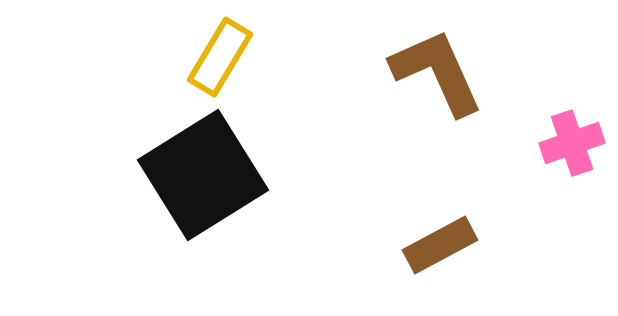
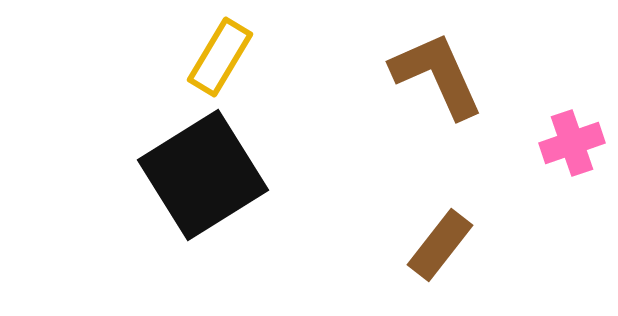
brown L-shape: moved 3 px down
brown rectangle: rotated 24 degrees counterclockwise
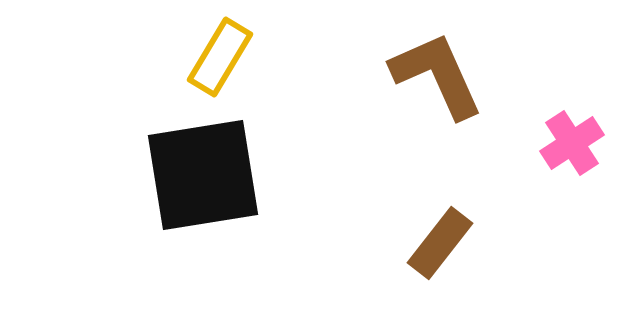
pink cross: rotated 14 degrees counterclockwise
black square: rotated 23 degrees clockwise
brown rectangle: moved 2 px up
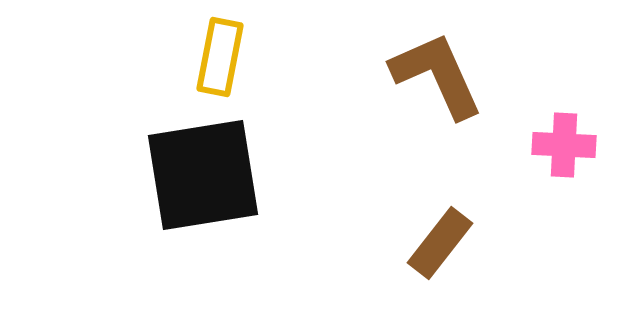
yellow rectangle: rotated 20 degrees counterclockwise
pink cross: moved 8 px left, 2 px down; rotated 36 degrees clockwise
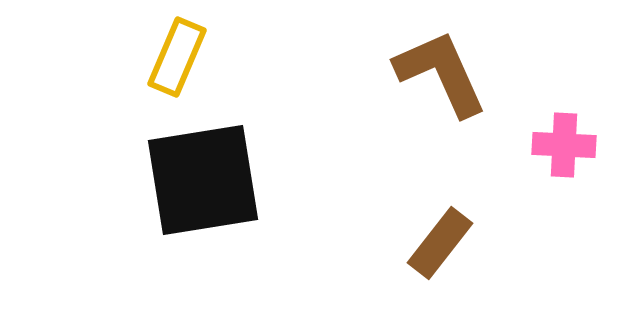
yellow rectangle: moved 43 px left; rotated 12 degrees clockwise
brown L-shape: moved 4 px right, 2 px up
black square: moved 5 px down
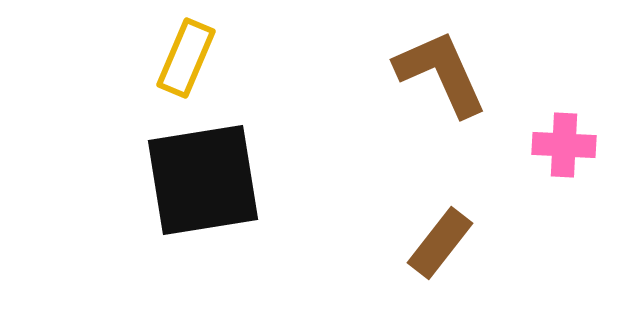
yellow rectangle: moved 9 px right, 1 px down
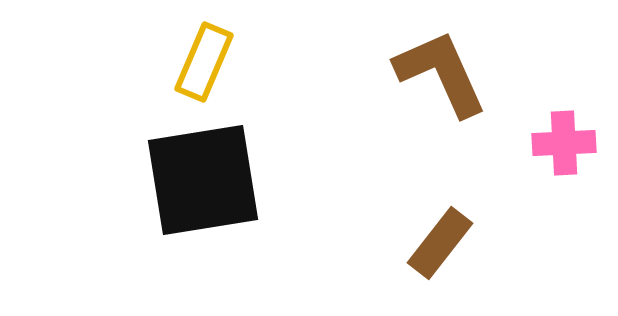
yellow rectangle: moved 18 px right, 4 px down
pink cross: moved 2 px up; rotated 6 degrees counterclockwise
